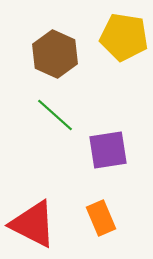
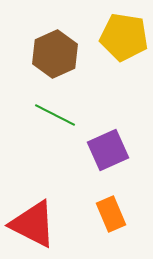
brown hexagon: rotated 12 degrees clockwise
green line: rotated 15 degrees counterclockwise
purple square: rotated 15 degrees counterclockwise
orange rectangle: moved 10 px right, 4 px up
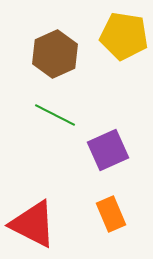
yellow pentagon: moved 1 px up
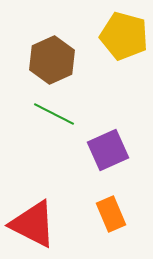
yellow pentagon: rotated 6 degrees clockwise
brown hexagon: moved 3 px left, 6 px down
green line: moved 1 px left, 1 px up
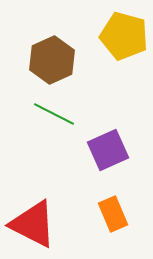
orange rectangle: moved 2 px right
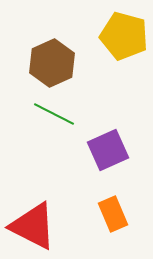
brown hexagon: moved 3 px down
red triangle: moved 2 px down
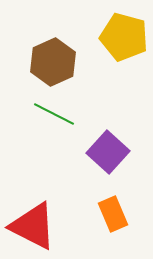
yellow pentagon: moved 1 px down
brown hexagon: moved 1 px right, 1 px up
purple square: moved 2 px down; rotated 24 degrees counterclockwise
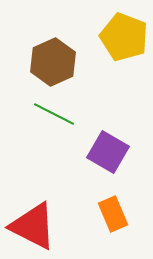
yellow pentagon: rotated 6 degrees clockwise
purple square: rotated 12 degrees counterclockwise
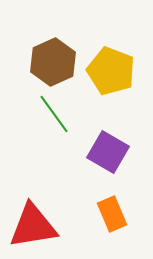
yellow pentagon: moved 13 px left, 34 px down
green line: rotated 27 degrees clockwise
orange rectangle: moved 1 px left
red triangle: rotated 36 degrees counterclockwise
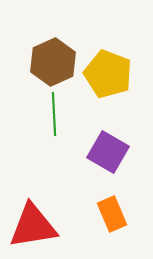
yellow pentagon: moved 3 px left, 3 px down
green line: rotated 33 degrees clockwise
